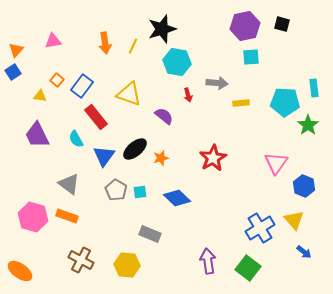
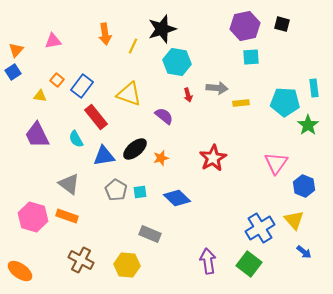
orange arrow at (105, 43): moved 9 px up
gray arrow at (217, 83): moved 5 px down
blue triangle at (104, 156): rotated 45 degrees clockwise
green square at (248, 268): moved 1 px right, 4 px up
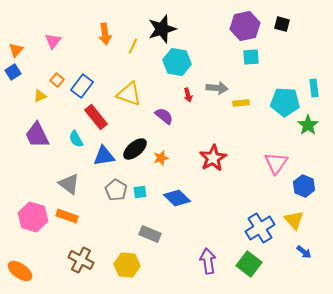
pink triangle at (53, 41): rotated 42 degrees counterclockwise
yellow triangle at (40, 96): rotated 32 degrees counterclockwise
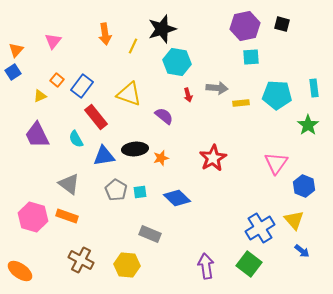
cyan pentagon at (285, 102): moved 8 px left, 7 px up
black ellipse at (135, 149): rotated 35 degrees clockwise
blue arrow at (304, 252): moved 2 px left, 1 px up
purple arrow at (208, 261): moved 2 px left, 5 px down
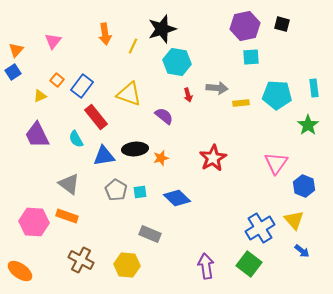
pink hexagon at (33, 217): moved 1 px right, 5 px down; rotated 12 degrees counterclockwise
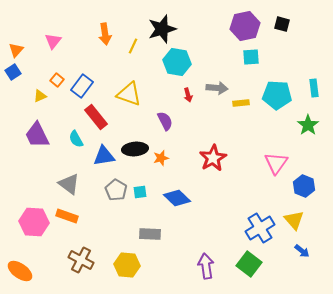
purple semicircle at (164, 116): moved 1 px right, 5 px down; rotated 24 degrees clockwise
gray rectangle at (150, 234): rotated 20 degrees counterclockwise
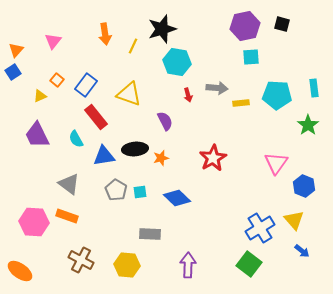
blue rectangle at (82, 86): moved 4 px right, 1 px up
purple arrow at (206, 266): moved 18 px left, 1 px up; rotated 10 degrees clockwise
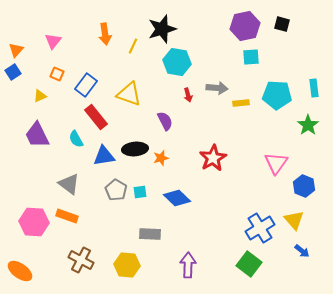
orange square at (57, 80): moved 6 px up; rotated 16 degrees counterclockwise
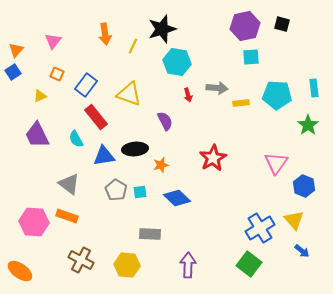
orange star at (161, 158): moved 7 px down
